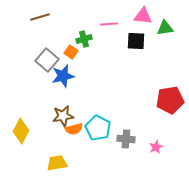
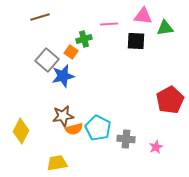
red pentagon: rotated 20 degrees counterclockwise
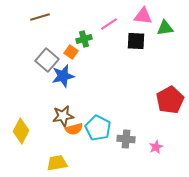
pink line: rotated 30 degrees counterclockwise
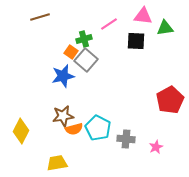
gray square: moved 39 px right
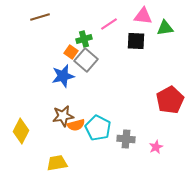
orange semicircle: moved 2 px right, 4 px up
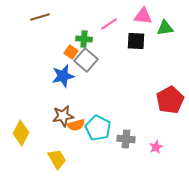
green cross: rotated 21 degrees clockwise
yellow diamond: moved 2 px down
yellow trapezoid: moved 4 px up; rotated 70 degrees clockwise
